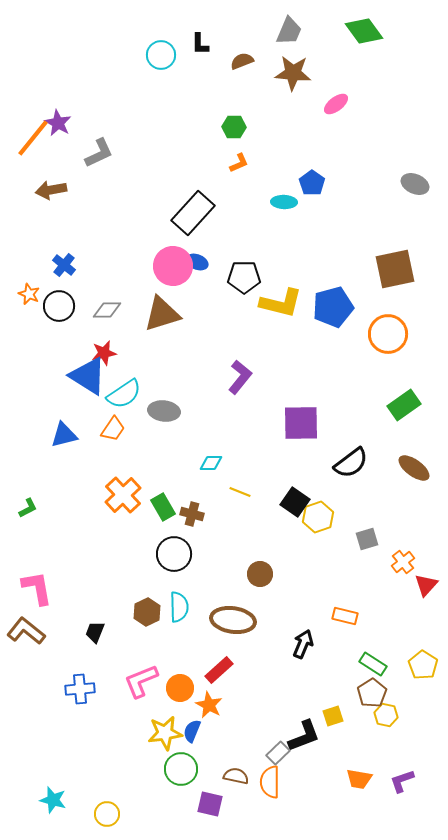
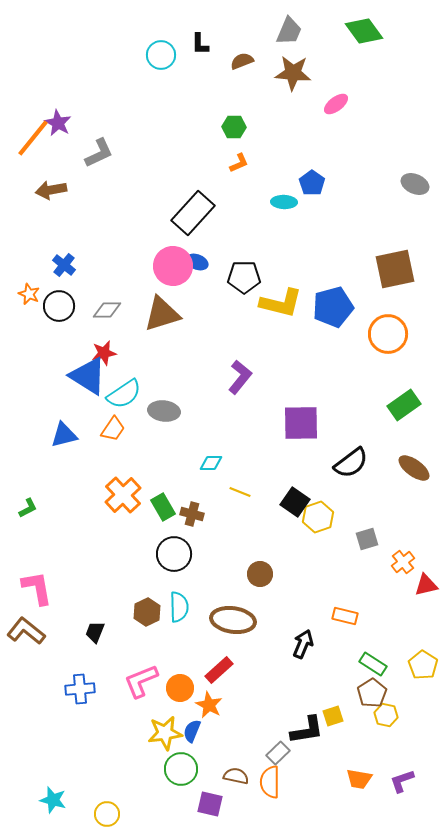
red triangle at (426, 585): rotated 35 degrees clockwise
black L-shape at (304, 736): moved 3 px right, 6 px up; rotated 12 degrees clockwise
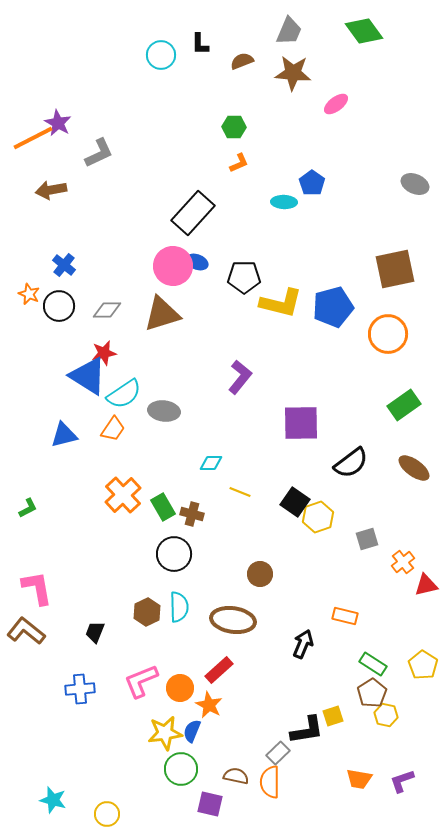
orange line at (33, 138): rotated 24 degrees clockwise
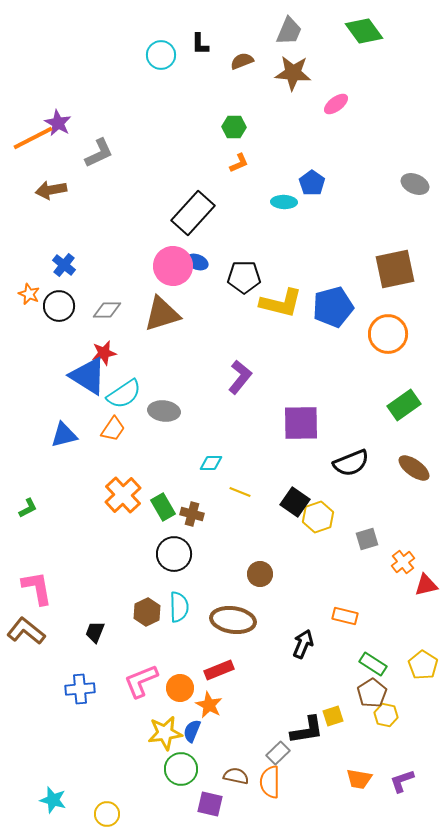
black semicircle at (351, 463): rotated 15 degrees clockwise
red rectangle at (219, 670): rotated 20 degrees clockwise
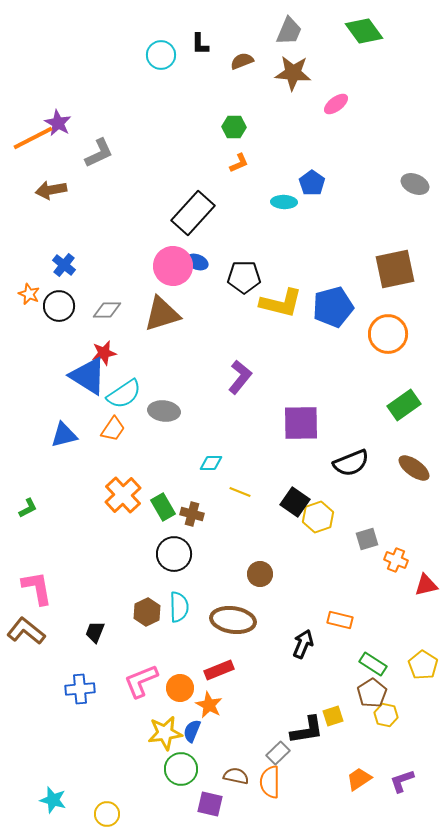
orange cross at (403, 562): moved 7 px left, 2 px up; rotated 30 degrees counterclockwise
orange rectangle at (345, 616): moved 5 px left, 4 px down
orange trapezoid at (359, 779): rotated 136 degrees clockwise
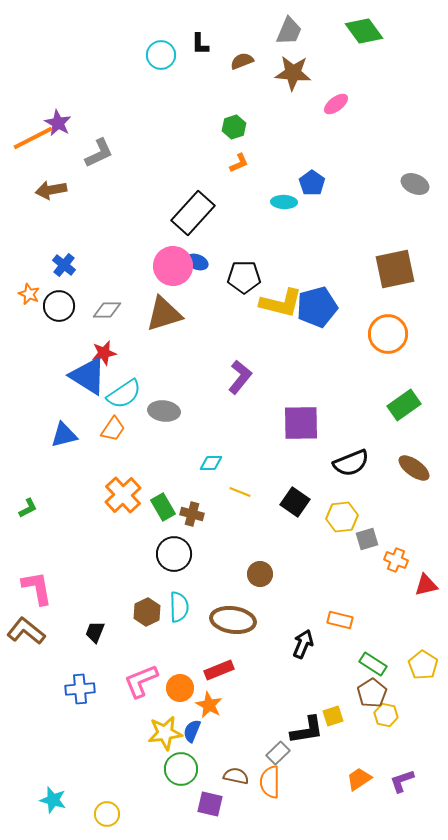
green hexagon at (234, 127): rotated 20 degrees counterclockwise
blue pentagon at (333, 307): moved 16 px left
brown triangle at (162, 314): moved 2 px right
yellow hexagon at (318, 517): moved 24 px right; rotated 12 degrees clockwise
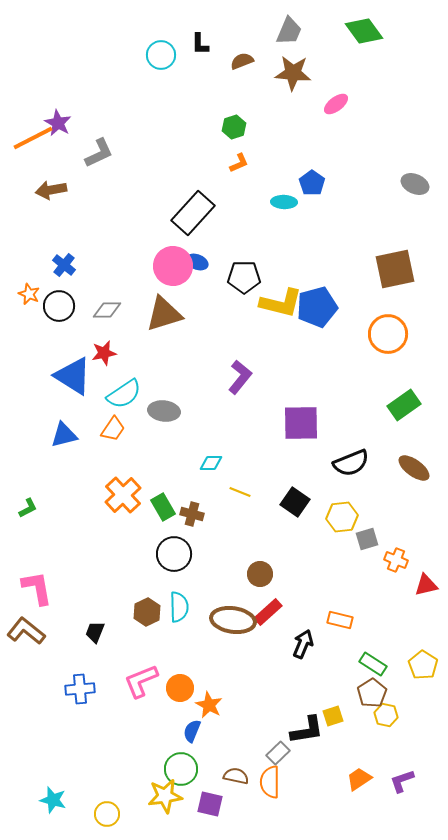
blue triangle at (88, 376): moved 15 px left
red rectangle at (219, 670): moved 49 px right, 58 px up; rotated 20 degrees counterclockwise
yellow star at (165, 733): moved 63 px down
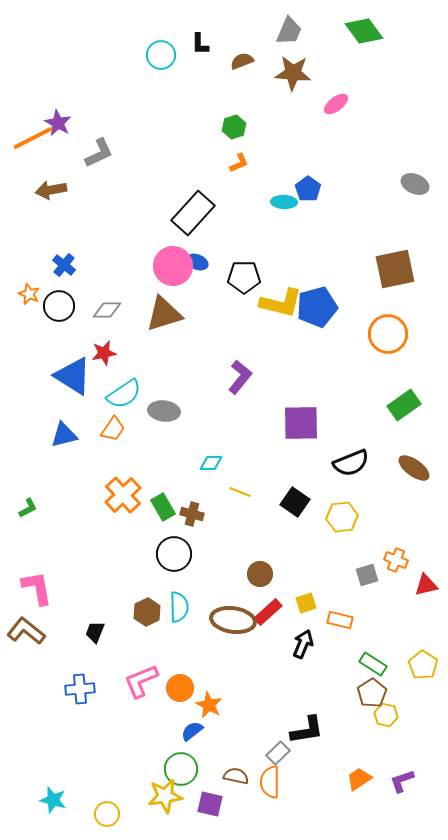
blue pentagon at (312, 183): moved 4 px left, 6 px down
gray square at (367, 539): moved 36 px down
yellow square at (333, 716): moved 27 px left, 113 px up
blue semicircle at (192, 731): rotated 30 degrees clockwise
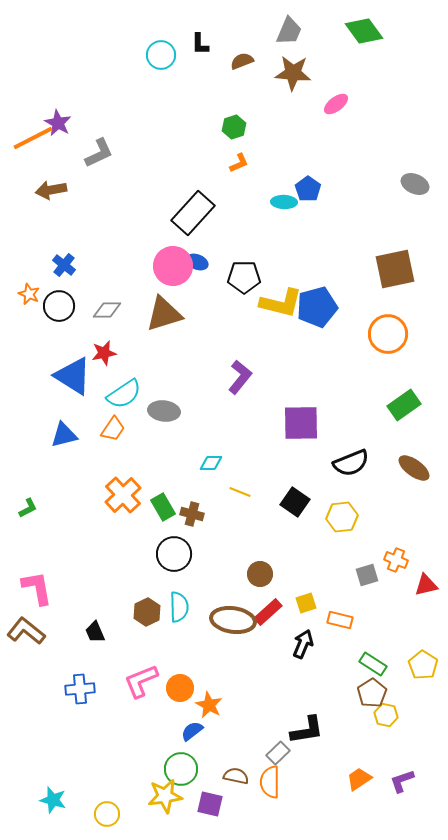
black trapezoid at (95, 632): rotated 45 degrees counterclockwise
